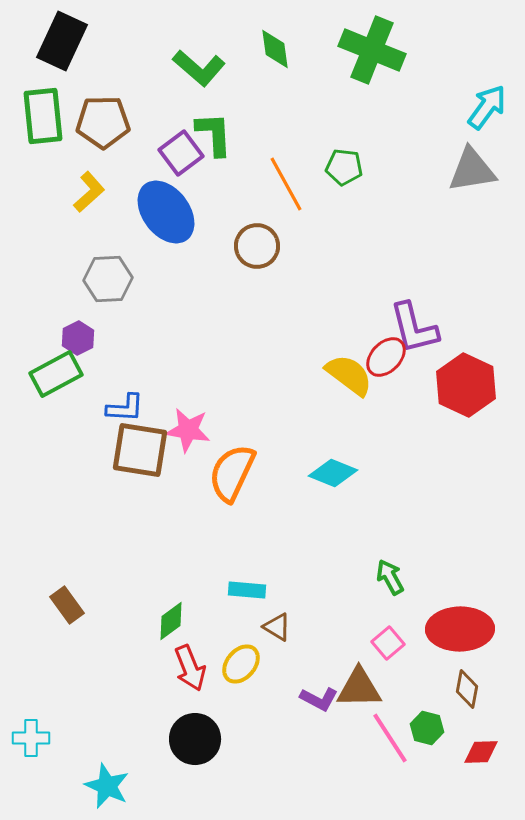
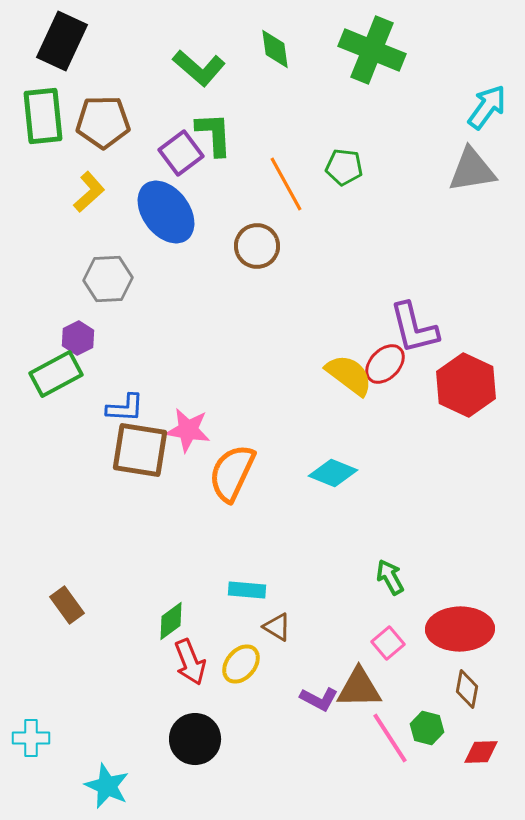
red ellipse at (386, 357): moved 1 px left, 7 px down
red arrow at (190, 668): moved 6 px up
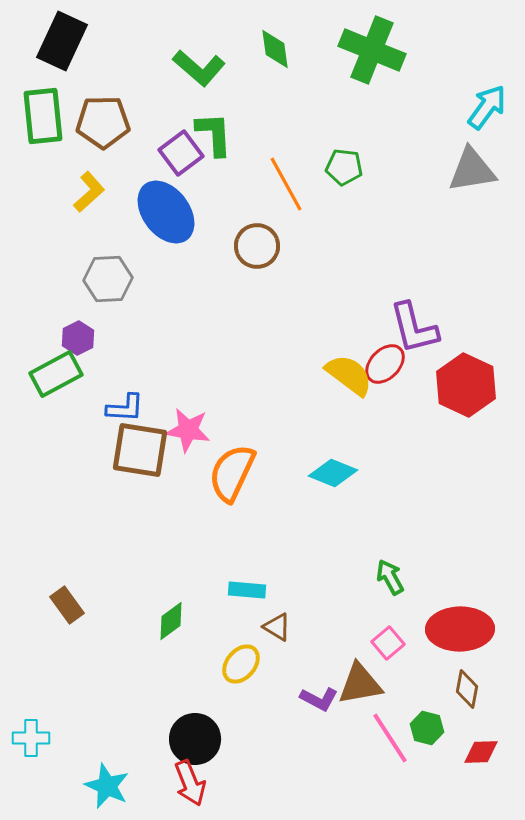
red arrow at (190, 662): moved 121 px down
brown triangle at (359, 688): moved 1 px right, 4 px up; rotated 9 degrees counterclockwise
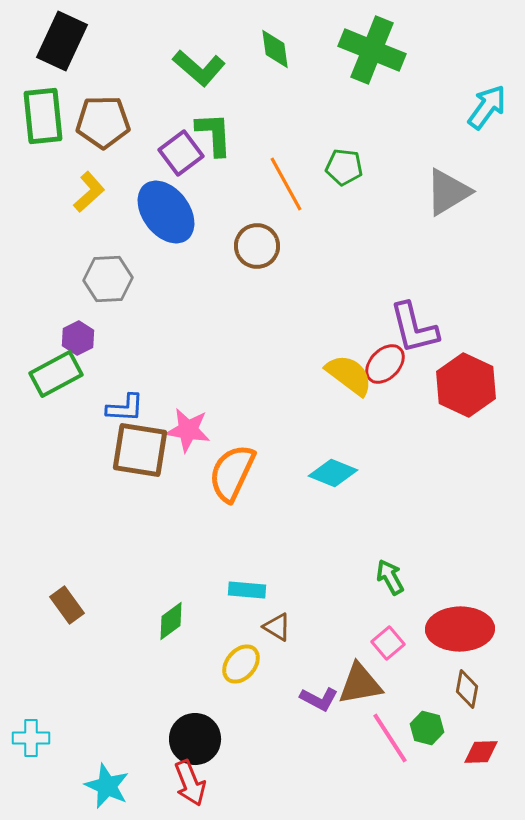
gray triangle at (472, 170): moved 24 px left, 22 px down; rotated 22 degrees counterclockwise
